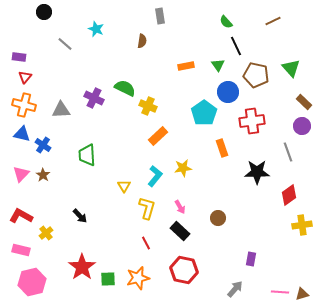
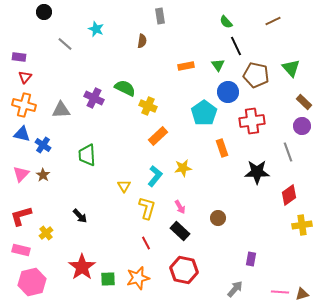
red L-shape at (21, 216): rotated 45 degrees counterclockwise
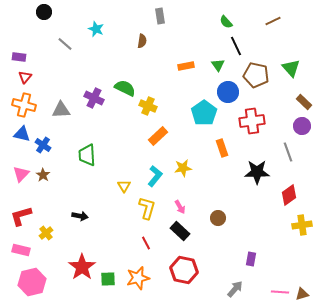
black arrow at (80, 216): rotated 35 degrees counterclockwise
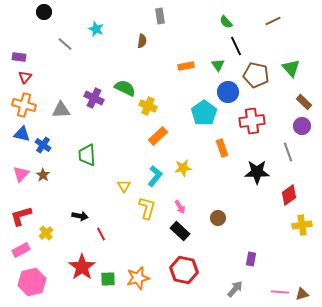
red line at (146, 243): moved 45 px left, 9 px up
pink rectangle at (21, 250): rotated 42 degrees counterclockwise
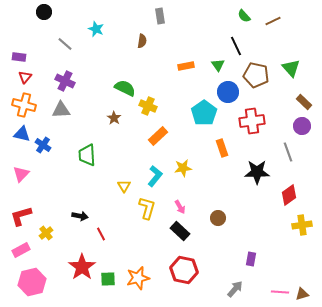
green semicircle at (226, 22): moved 18 px right, 6 px up
purple cross at (94, 98): moved 29 px left, 17 px up
brown star at (43, 175): moved 71 px right, 57 px up
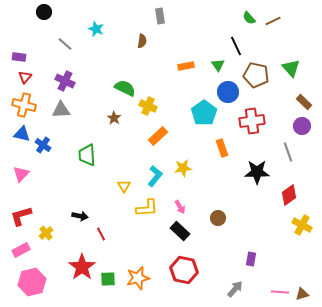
green semicircle at (244, 16): moved 5 px right, 2 px down
yellow L-shape at (147, 208): rotated 70 degrees clockwise
yellow cross at (302, 225): rotated 36 degrees clockwise
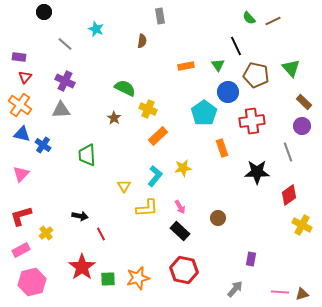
orange cross at (24, 105): moved 4 px left; rotated 20 degrees clockwise
yellow cross at (148, 106): moved 3 px down
